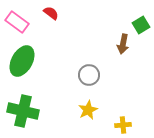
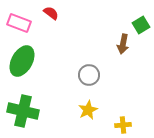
pink rectangle: moved 2 px right, 1 px down; rotated 15 degrees counterclockwise
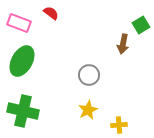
yellow cross: moved 4 px left
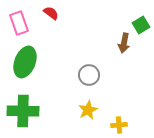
pink rectangle: rotated 50 degrees clockwise
brown arrow: moved 1 px right, 1 px up
green ellipse: moved 3 px right, 1 px down; rotated 8 degrees counterclockwise
green cross: rotated 12 degrees counterclockwise
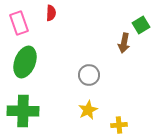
red semicircle: rotated 56 degrees clockwise
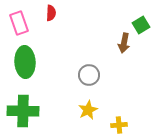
green ellipse: rotated 24 degrees counterclockwise
